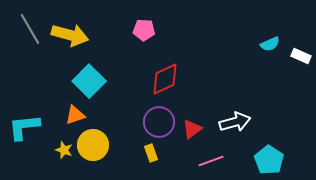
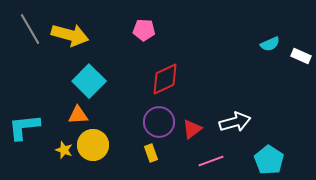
orange triangle: moved 3 px right; rotated 15 degrees clockwise
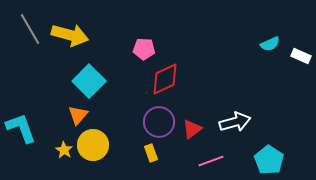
pink pentagon: moved 19 px down
orange triangle: rotated 45 degrees counterclockwise
cyan L-shape: moved 3 px left, 1 px down; rotated 76 degrees clockwise
yellow star: rotated 12 degrees clockwise
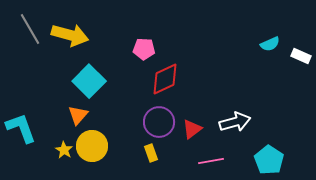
yellow circle: moved 1 px left, 1 px down
pink line: rotated 10 degrees clockwise
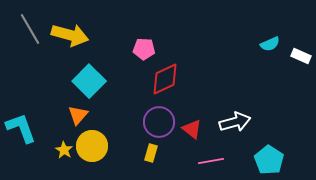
red triangle: rotated 45 degrees counterclockwise
yellow rectangle: rotated 36 degrees clockwise
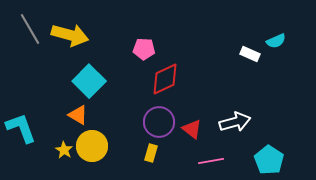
cyan semicircle: moved 6 px right, 3 px up
white rectangle: moved 51 px left, 2 px up
orange triangle: rotated 40 degrees counterclockwise
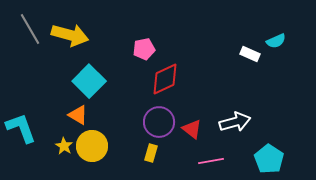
pink pentagon: rotated 15 degrees counterclockwise
yellow star: moved 4 px up
cyan pentagon: moved 1 px up
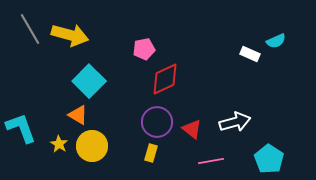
purple circle: moved 2 px left
yellow star: moved 5 px left, 2 px up
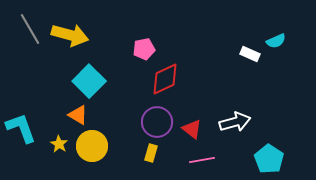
pink line: moved 9 px left, 1 px up
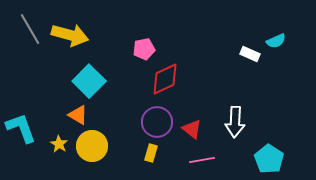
white arrow: rotated 108 degrees clockwise
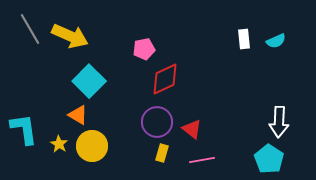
yellow arrow: moved 1 px down; rotated 9 degrees clockwise
white rectangle: moved 6 px left, 15 px up; rotated 60 degrees clockwise
white arrow: moved 44 px right
cyan L-shape: moved 3 px right, 1 px down; rotated 12 degrees clockwise
yellow rectangle: moved 11 px right
